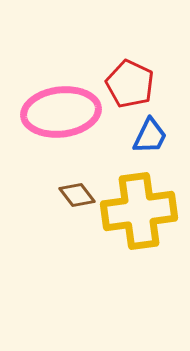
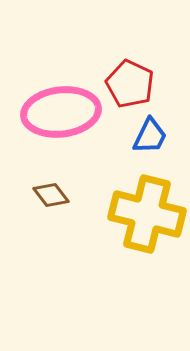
brown diamond: moved 26 px left
yellow cross: moved 8 px right, 3 px down; rotated 22 degrees clockwise
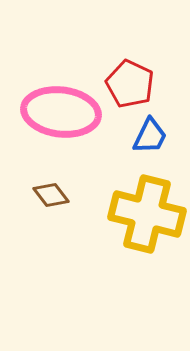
pink ellipse: rotated 14 degrees clockwise
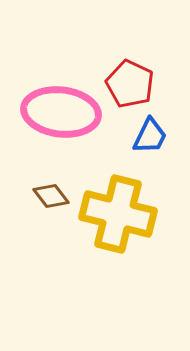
brown diamond: moved 1 px down
yellow cross: moved 29 px left
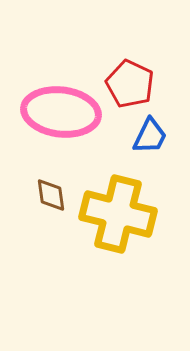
brown diamond: moved 1 px up; rotated 30 degrees clockwise
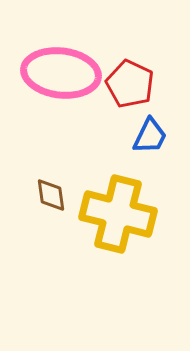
pink ellipse: moved 39 px up
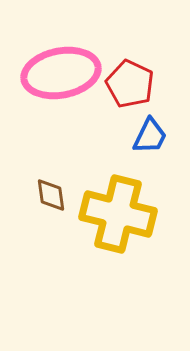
pink ellipse: rotated 18 degrees counterclockwise
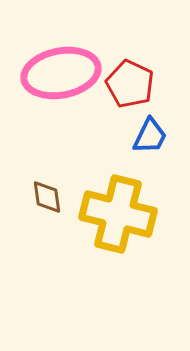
brown diamond: moved 4 px left, 2 px down
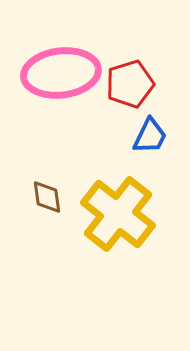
pink ellipse: rotated 4 degrees clockwise
red pentagon: rotated 30 degrees clockwise
yellow cross: rotated 24 degrees clockwise
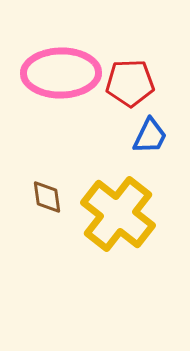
pink ellipse: rotated 6 degrees clockwise
red pentagon: moved 1 px up; rotated 15 degrees clockwise
